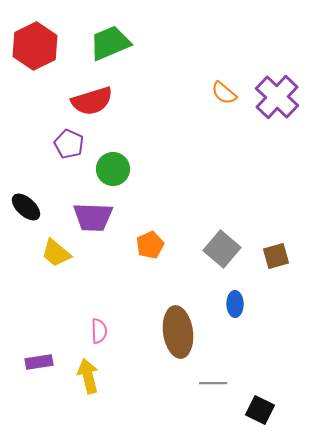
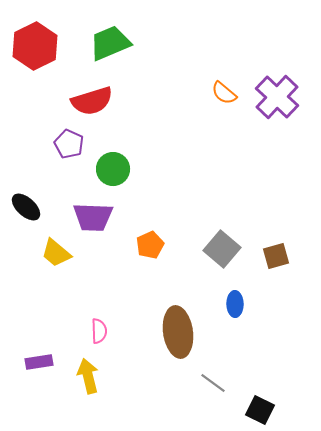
gray line: rotated 36 degrees clockwise
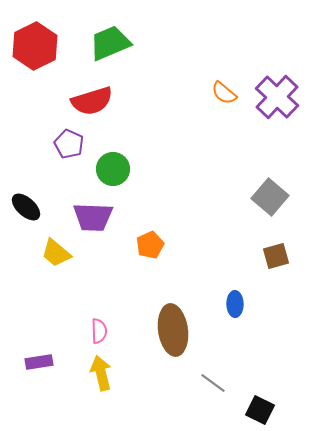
gray square: moved 48 px right, 52 px up
brown ellipse: moved 5 px left, 2 px up
yellow arrow: moved 13 px right, 3 px up
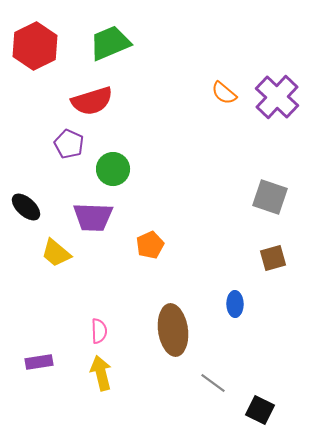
gray square: rotated 21 degrees counterclockwise
brown square: moved 3 px left, 2 px down
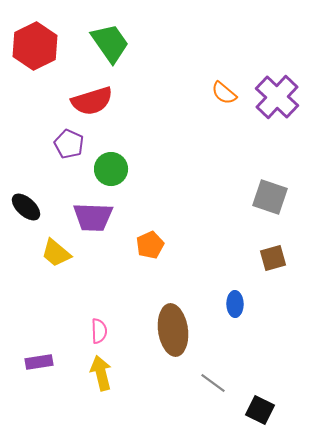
green trapezoid: rotated 78 degrees clockwise
green circle: moved 2 px left
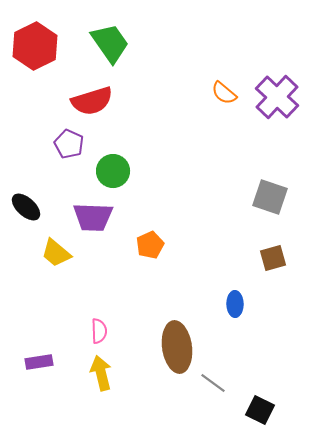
green circle: moved 2 px right, 2 px down
brown ellipse: moved 4 px right, 17 px down
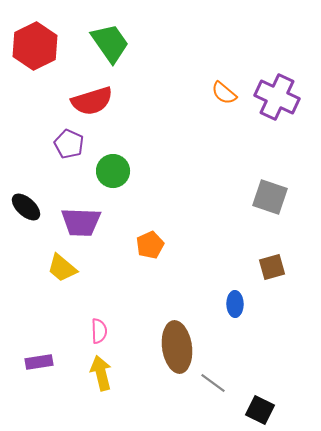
purple cross: rotated 18 degrees counterclockwise
purple trapezoid: moved 12 px left, 5 px down
yellow trapezoid: moved 6 px right, 15 px down
brown square: moved 1 px left, 9 px down
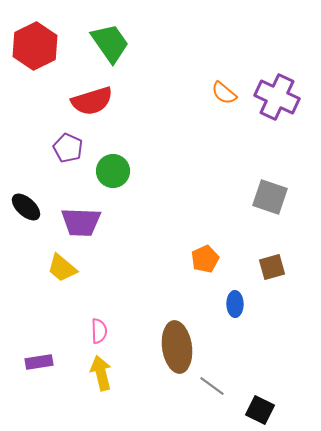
purple pentagon: moved 1 px left, 4 px down
orange pentagon: moved 55 px right, 14 px down
gray line: moved 1 px left, 3 px down
